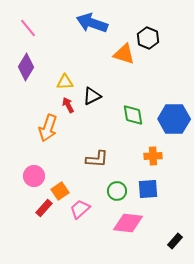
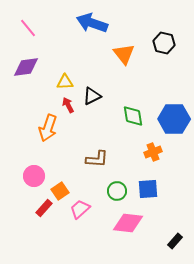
black hexagon: moved 16 px right, 5 px down; rotated 10 degrees counterclockwise
orange triangle: rotated 35 degrees clockwise
purple diamond: rotated 52 degrees clockwise
green diamond: moved 1 px down
orange cross: moved 4 px up; rotated 18 degrees counterclockwise
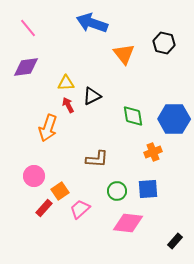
yellow triangle: moved 1 px right, 1 px down
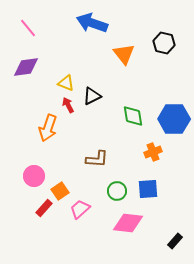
yellow triangle: rotated 24 degrees clockwise
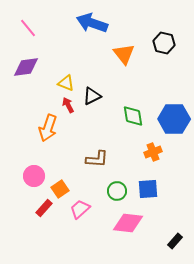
orange square: moved 2 px up
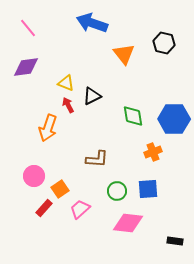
black rectangle: rotated 56 degrees clockwise
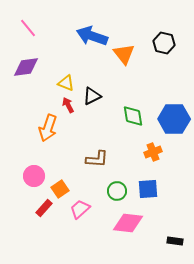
blue arrow: moved 13 px down
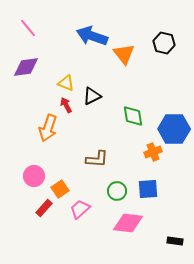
red arrow: moved 2 px left
blue hexagon: moved 10 px down
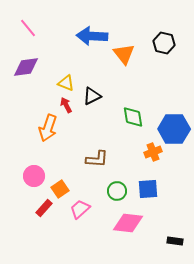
blue arrow: rotated 16 degrees counterclockwise
green diamond: moved 1 px down
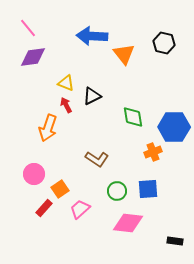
purple diamond: moved 7 px right, 10 px up
blue hexagon: moved 2 px up
brown L-shape: rotated 30 degrees clockwise
pink circle: moved 2 px up
